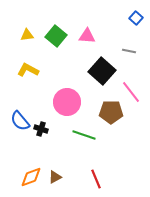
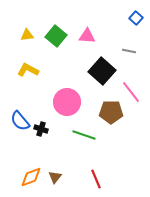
brown triangle: rotated 24 degrees counterclockwise
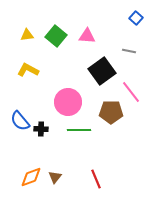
black square: rotated 12 degrees clockwise
pink circle: moved 1 px right
black cross: rotated 16 degrees counterclockwise
green line: moved 5 px left, 5 px up; rotated 20 degrees counterclockwise
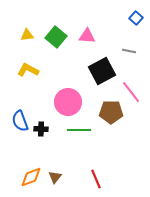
green square: moved 1 px down
black square: rotated 8 degrees clockwise
blue semicircle: rotated 20 degrees clockwise
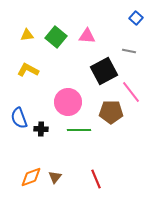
black square: moved 2 px right
blue semicircle: moved 1 px left, 3 px up
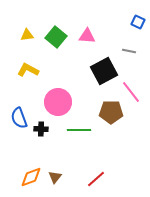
blue square: moved 2 px right, 4 px down; rotated 16 degrees counterclockwise
pink circle: moved 10 px left
red line: rotated 72 degrees clockwise
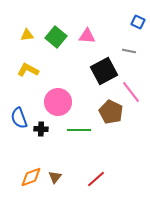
brown pentagon: rotated 25 degrees clockwise
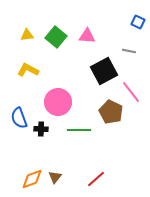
orange diamond: moved 1 px right, 2 px down
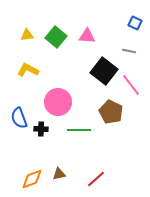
blue square: moved 3 px left, 1 px down
black square: rotated 24 degrees counterclockwise
pink line: moved 7 px up
brown triangle: moved 4 px right, 3 px up; rotated 40 degrees clockwise
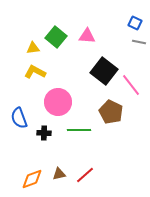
yellow triangle: moved 6 px right, 13 px down
gray line: moved 10 px right, 9 px up
yellow L-shape: moved 7 px right, 2 px down
black cross: moved 3 px right, 4 px down
red line: moved 11 px left, 4 px up
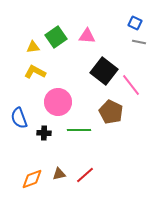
green square: rotated 15 degrees clockwise
yellow triangle: moved 1 px up
